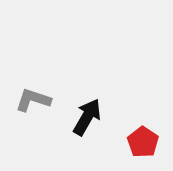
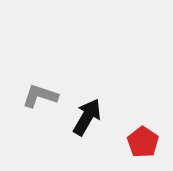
gray L-shape: moved 7 px right, 4 px up
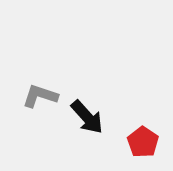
black arrow: rotated 108 degrees clockwise
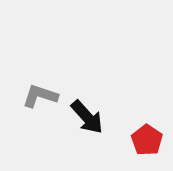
red pentagon: moved 4 px right, 2 px up
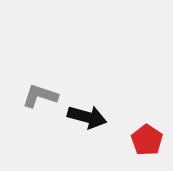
black arrow: rotated 33 degrees counterclockwise
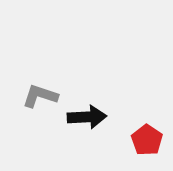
black arrow: rotated 18 degrees counterclockwise
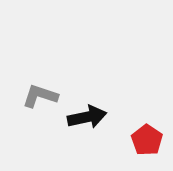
black arrow: rotated 9 degrees counterclockwise
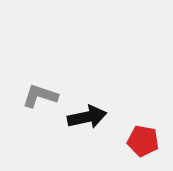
red pentagon: moved 4 px left, 1 px down; rotated 24 degrees counterclockwise
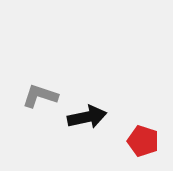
red pentagon: rotated 8 degrees clockwise
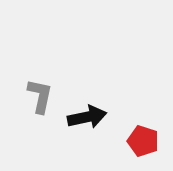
gray L-shape: rotated 84 degrees clockwise
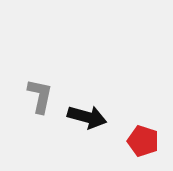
black arrow: rotated 27 degrees clockwise
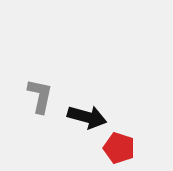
red pentagon: moved 24 px left, 7 px down
